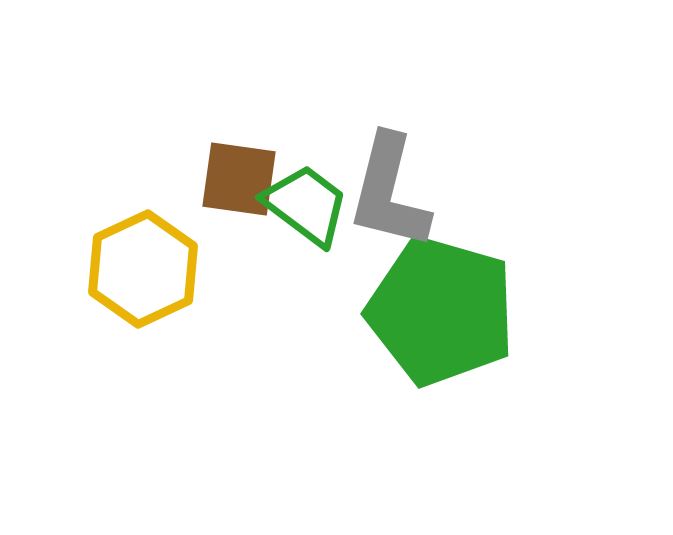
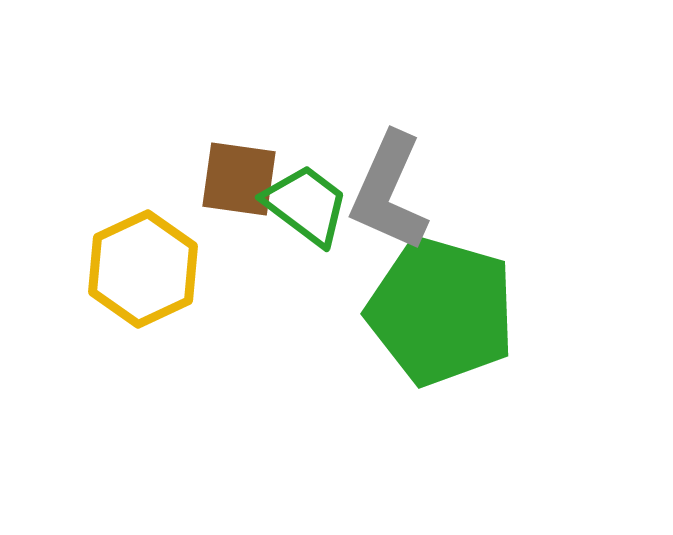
gray L-shape: rotated 10 degrees clockwise
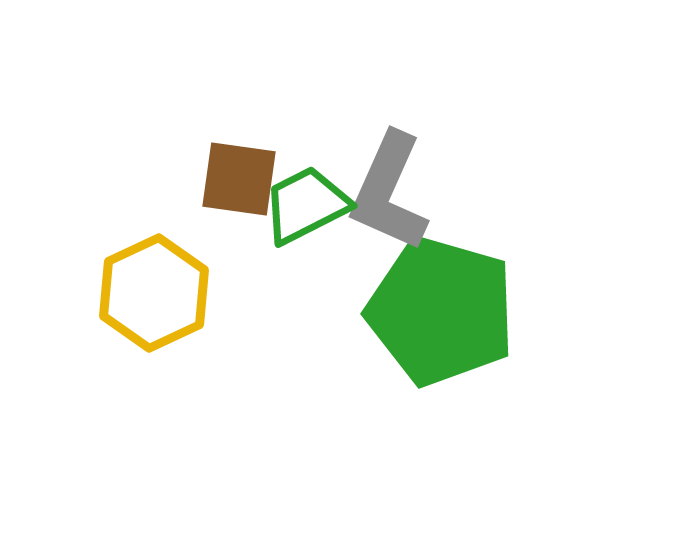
green trapezoid: rotated 64 degrees counterclockwise
yellow hexagon: moved 11 px right, 24 px down
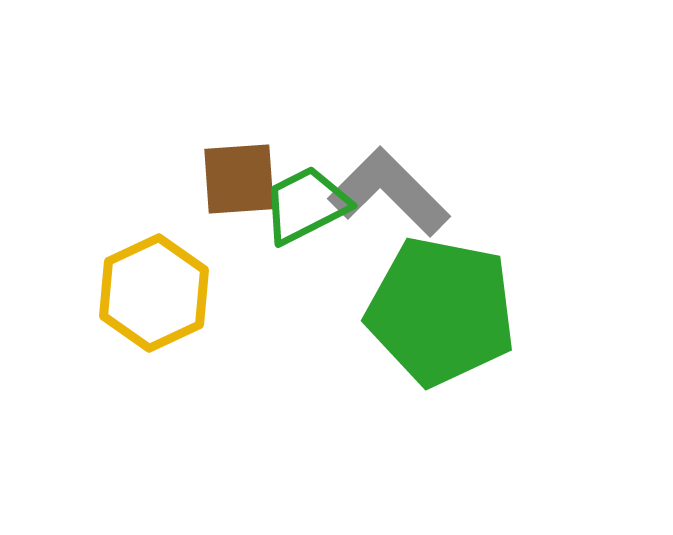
brown square: rotated 12 degrees counterclockwise
gray L-shape: rotated 111 degrees clockwise
green pentagon: rotated 5 degrees counterclockwise
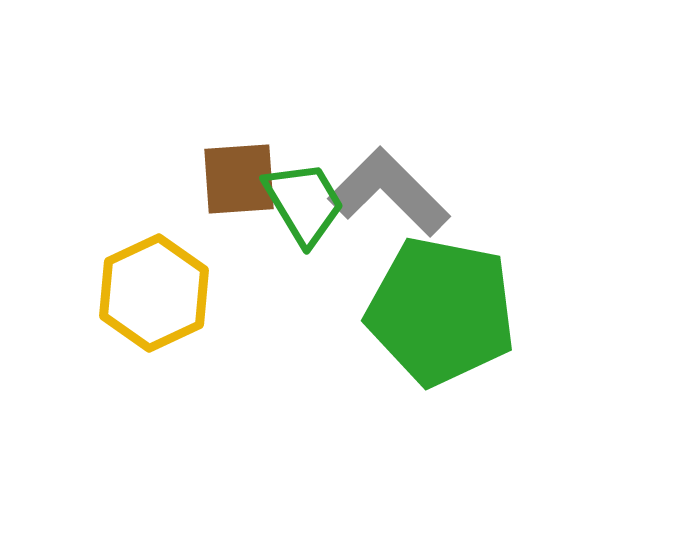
green trapezoid: moved 2 px left, 2 px up; rotated 86 degrees clockwise
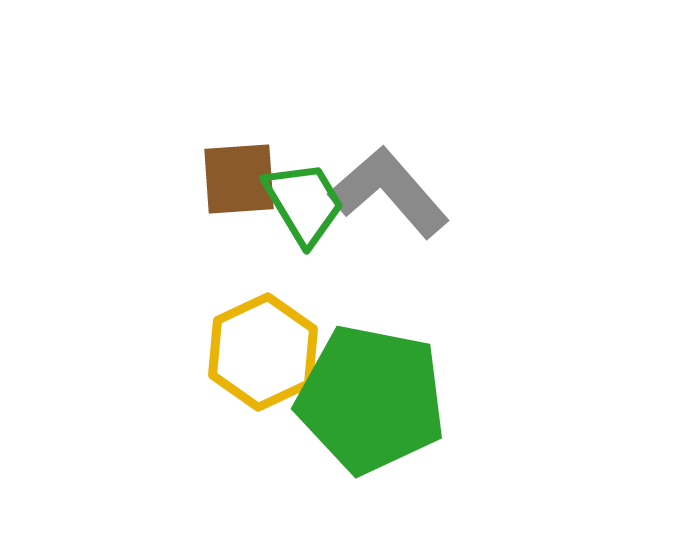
gray L-shape: rotated 4 degrees clockwise
yellow hexagon: moved 109 px right, 59 px down
green pentagon: moved 70 px left, 88 px down
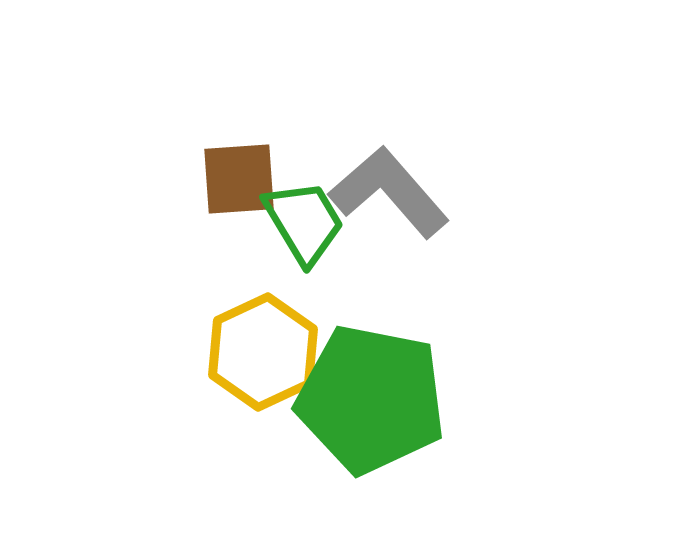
green trapezoid: moved 19 px down
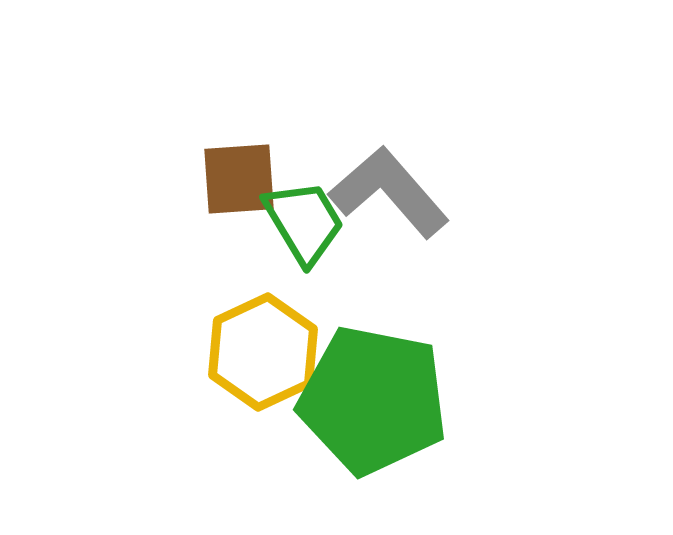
green pentagon: moved 2 px right, 1 px down
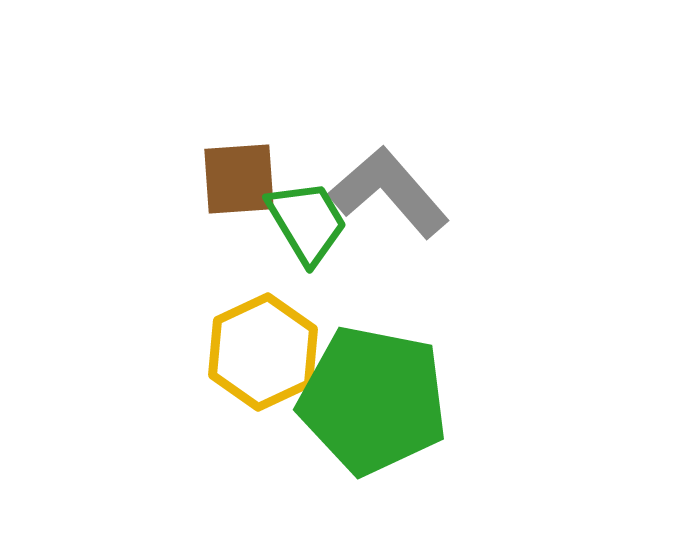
green trapezoid: moved 3 px right
